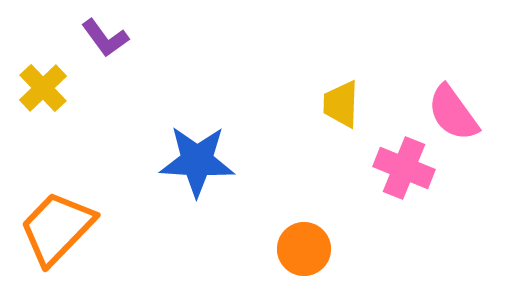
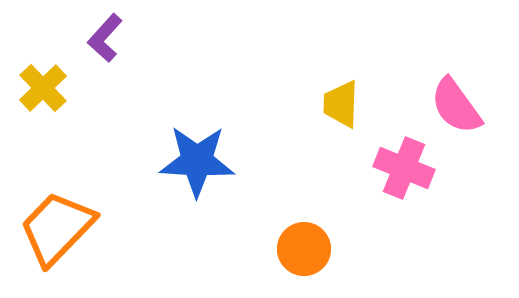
purple L-shape: rotated 78 degrees clockwise
pink semicircle: moved 3 px right, 7 px up
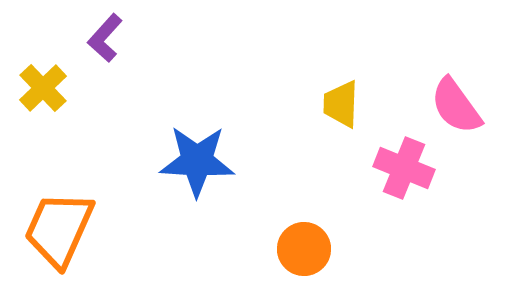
orange trapezoid: moved 2 px right, 1 px down; rotated 20 degrees counterclockwise
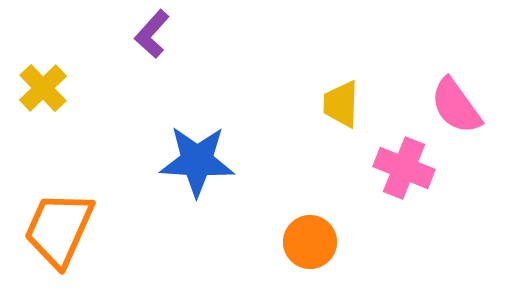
purple L-shape: moved 47 px right, 4 px up
orange circle: moved 6 px right, 7 px up
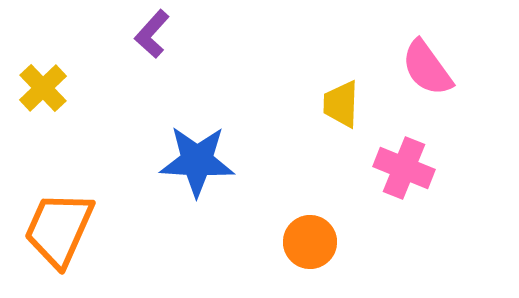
pink semicircle: moved 29 px left, 38 px up
